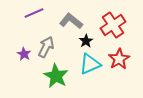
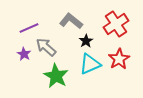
purple line: moved 5 px left, 15 px down
red cross: moved 3 px right, 1 px up
gray arrow: rotated 75 degrees counterclockwise
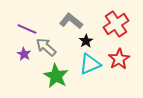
purple line: moved 2 px left, 1 px down; rotated 48 degrees clockwise
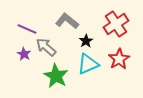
gray L-shape: moved 4 px left
cyan triangle: moved 2 px left
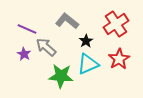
green star: moved 5 px right; rotated 25 degrees counterclockwise
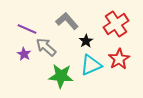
gray L-shape: rotated 10 degrees clockwise
cyan triangle: moved 3 px right, 1 px down
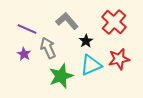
red cross: moved 2 px left, 2 px up; rotated 15 degrees counterclockwise
gray arrow: moved 2 px right, 1 px down; rotated 25 degrees clockwise
red star: rotated 20 degrees clockwise
green star: rotated 25 degrees counterclockwise
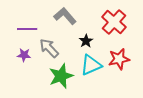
gray L-shape: moved 2 px left, 5 px up
purple line: rotated 24 degrees counterclockwise
gray arrow: moved 1 px right; rotated 20 degrees counterclockwise
purple star: moved 1 px down; rotated 24 degrees counterclockwise
